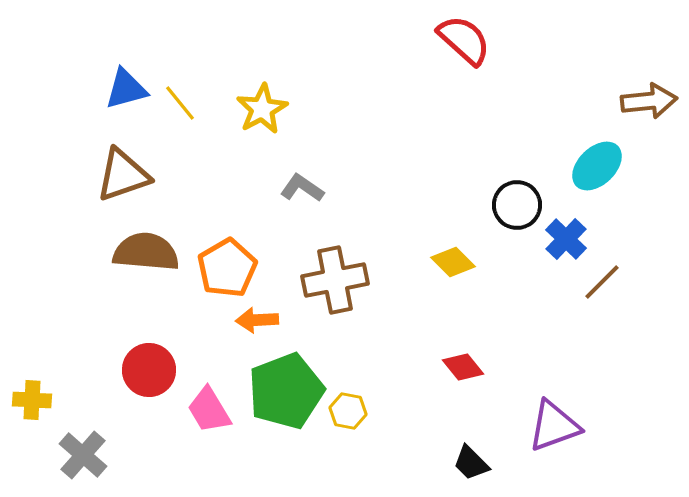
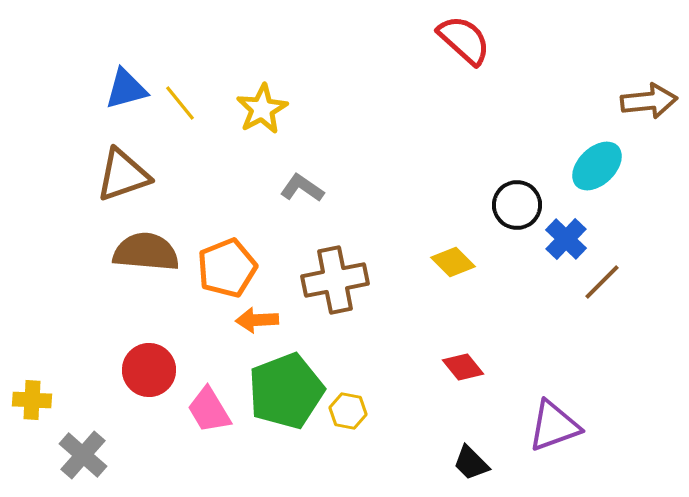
orange pentagon: rotated 8 degrees clockwise
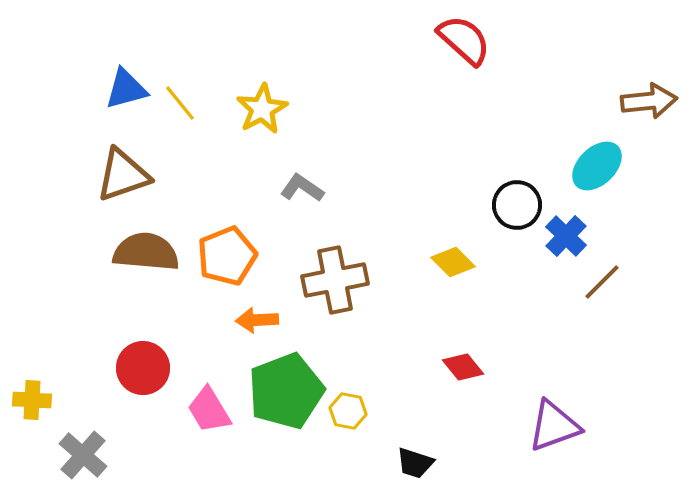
blue cross: moved 3 px up
orange pentagon: moved 12 px up
red circle: moved 6 px left, 2 px up
black trapezoid: moved 56 px left; rotated 27 degrees counterclockwise
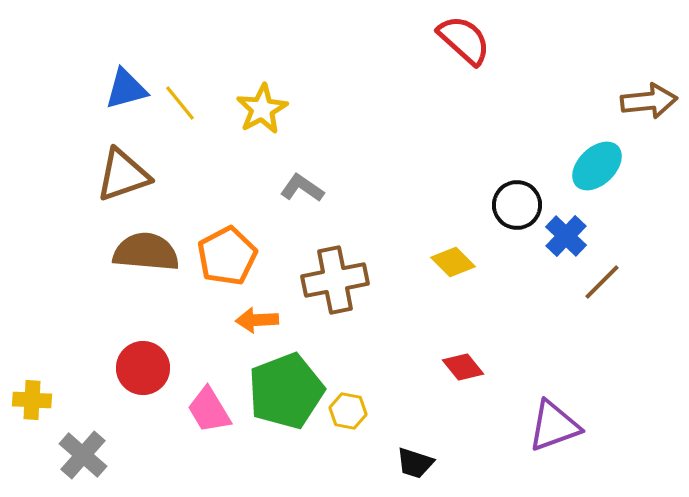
orange pentagon: rotated 6 degrees counterclockwise
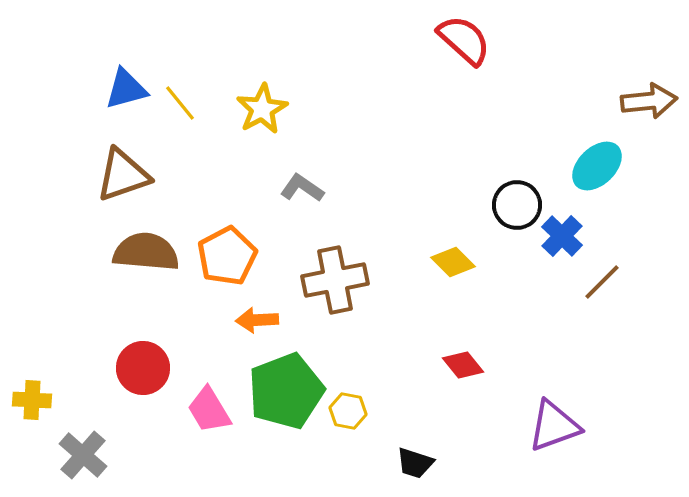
blue cross: moved 4 px left
red diamond: moved 2 px up
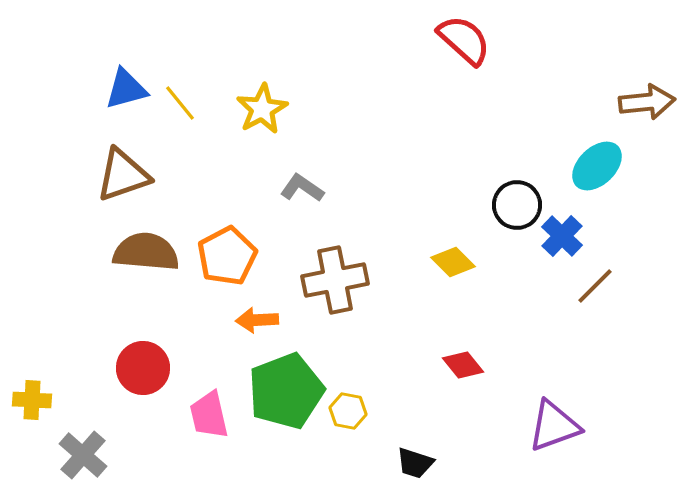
brown arrow: moved 2 px left, 1 px down
brown line: moved 7 px left, 4 px down
pink trapezoid: moved 5 px down; rotated 18 degrees clockwise
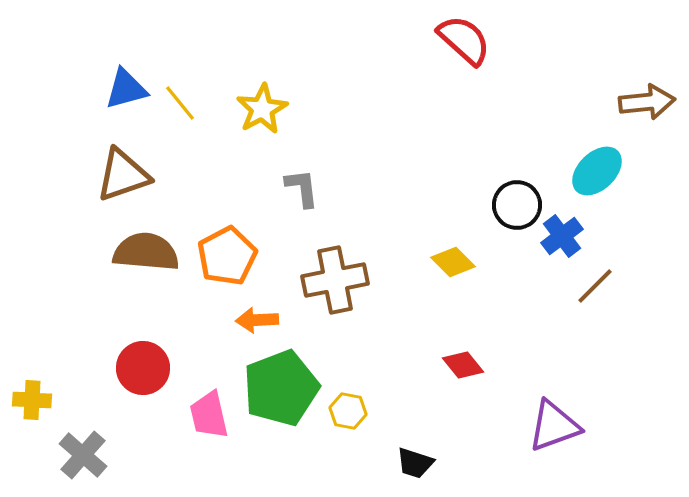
cyan ellipse: moved 5 px down
gray L-shape: rotated 48 degrees clockwise
blue cross: rotated 9 degrees clockwise
green pentagon: moved 5 px left, 3 px up
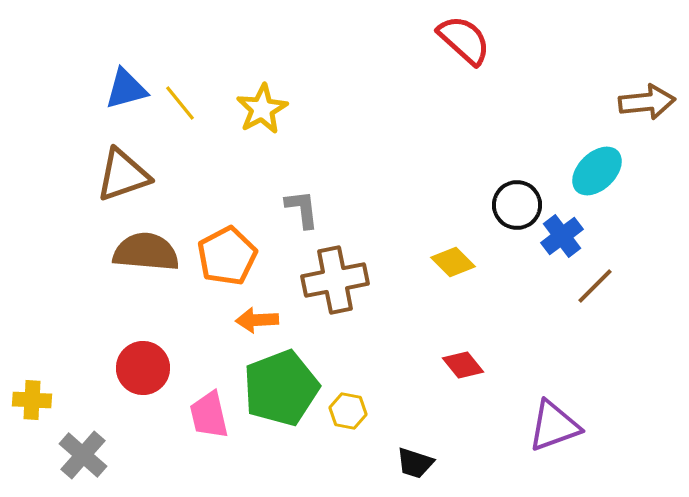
gray L-shape: moved 21 px down
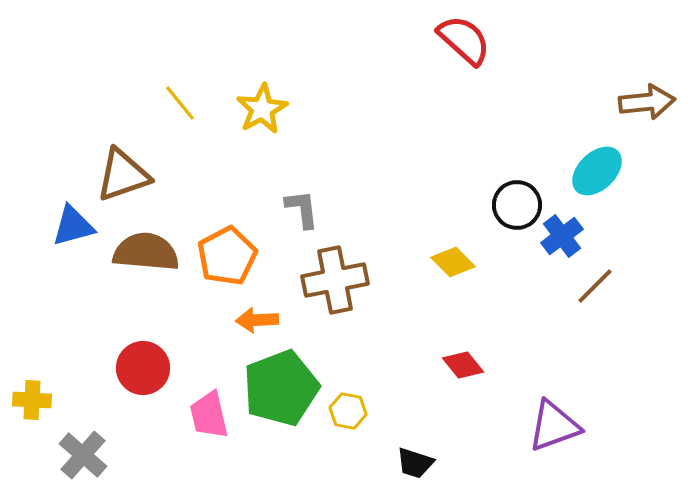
blue triangle: moved 53 px left, 137 px down
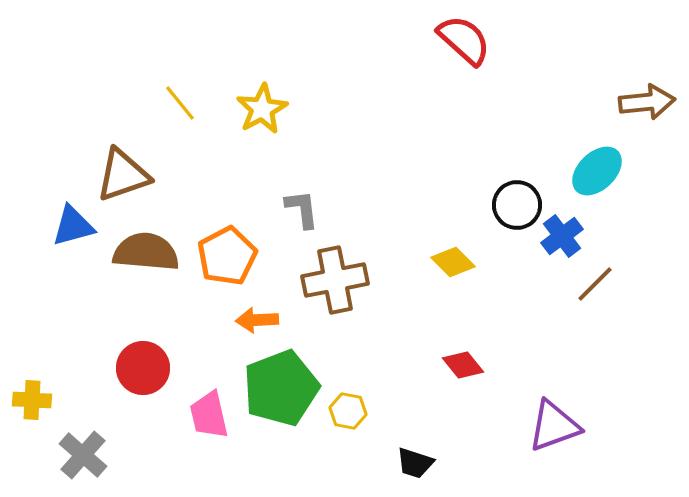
brown line: moved 2 px up
